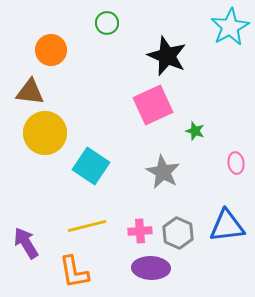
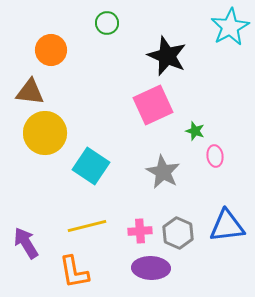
pink ellipse: moved 21 px left, 7 px up
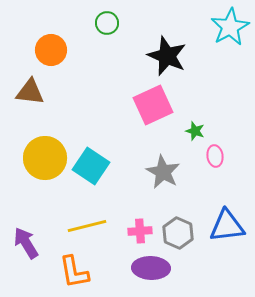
yellow circle: moved 25 px down
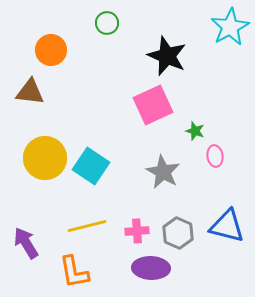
blue triangle: rotated 21 degrees clockwise
pink cross: moved 3 px left
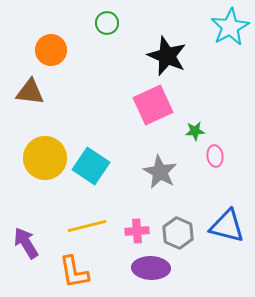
green star: rotated 24 degrees counterclockwise
gray star: moved 3 px left
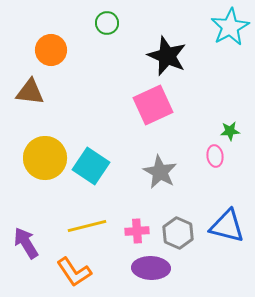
green star: moved 35 px right
orange L-shape: rotated 24 degrees counterclockwise
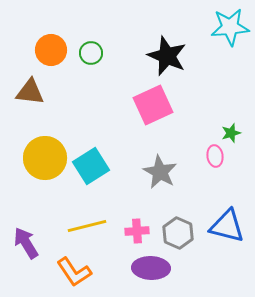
green circle: moved 16 px left, 30 px down
cyan star: rotated 24 degrees clockwise
green star: moved 1 px right, 2 px down; rotated 12 degrees counterclockwise
cyan square: rotated 24 degrees clockwise
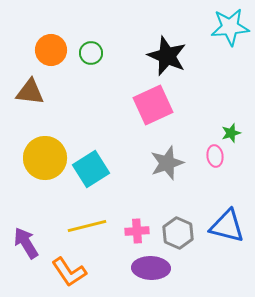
cyan square: moved 3 px down
gray star: moved 7 px right, 9 px up; rotated 24 degrees clockwise
orange L-shape: moved 5 px left
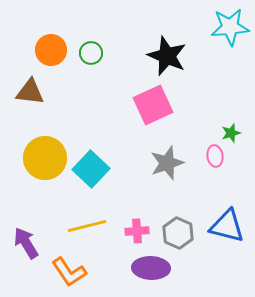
cyan square: rotated 15 degrees counterclockwise
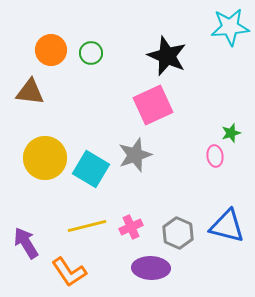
gray star: moved 32 px left, 8 px up
cyan square: rotated 12 degrees counterclockwise
pink cross: moved 6 px left, 4 px up; rotated 20 degrees counterclockwise
